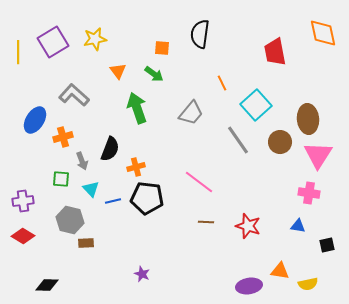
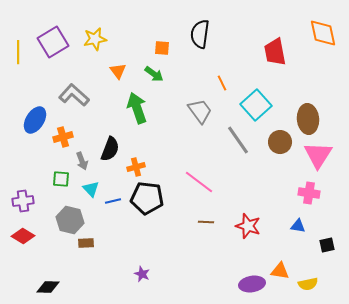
gray trapezoid at (191, 113): moved 9 px right, 2 px up; rotated 76 degrees counterclockwise
black diamond at (47, 285): moved 1 px right, 2 px down
purple ellipse at (249, 286): moved 3 px right, 2 px up
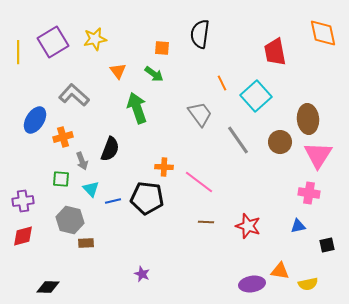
cyan square at (256, 105): moved 9 px up
gray trapezoid at (200, 111): moved 3 px down
orange cross at (136, 167): moved 28 px right; rotated 18 degrees clockwise
blue triangle at (298, 226): rotated 21 degrees counterclockwise
red diamond at (23, 236): rotated 45 degrees counterclockwise
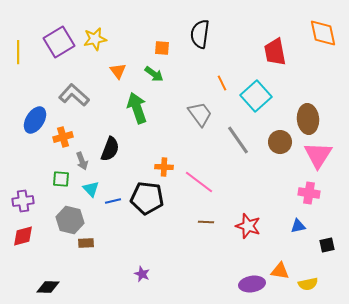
purple square at (53, 42): moved 6 px right
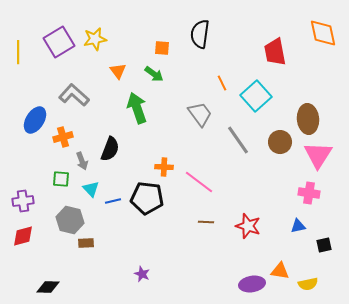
black square at (327, 245): moved 3 px left
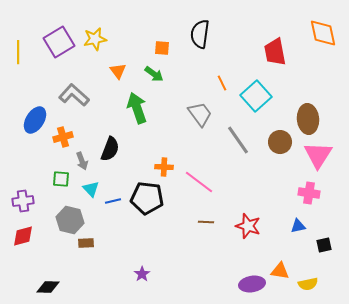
purple star at (142, 274): rotated 14 degrees clockwise
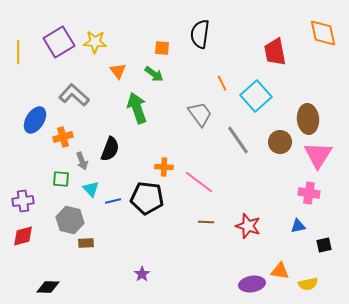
yellow star at (95, 39): moved 3 px down; rotated 15 degrees clockwise
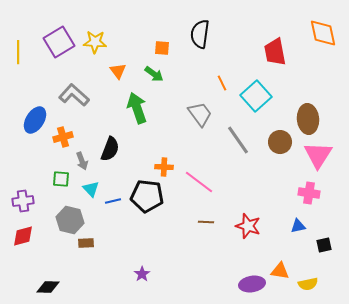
black pentagon at (147, 198): moved 2 px up
